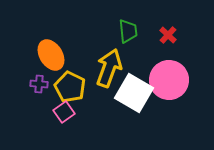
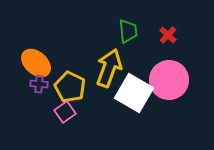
orange ellipse: moved 15 px left, 8 px down; rotated 16 degrees counterclockwise
pink square: moved 1 px right
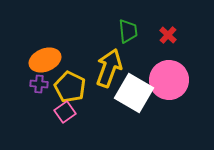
orange ellipse: moved 9 px right, 3 px up; rotated 64 degrees counterclockwise
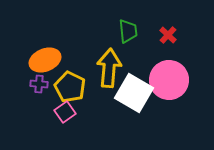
yellow arrow: rotated 15 degrees counterclockwise
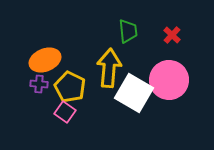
red cross: moved 4 px right
pink square: rotated 20 degrees counterclockwise
